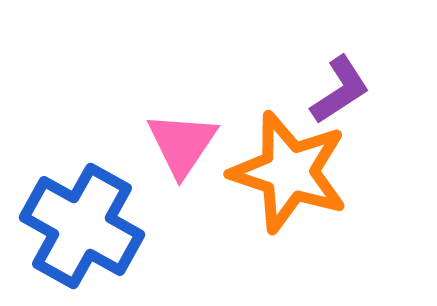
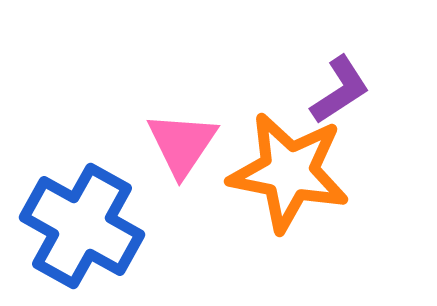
orange star: rotated 7 degrees counterclockwise
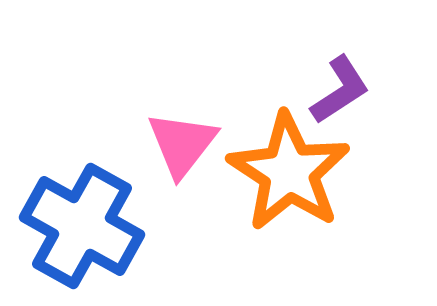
pink triangle: rotated 4 degrees clockwise
orange star: rotated 22 degrees clockwise
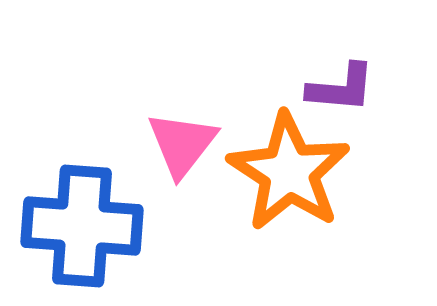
purple L-shape: moved 1 px right, 2 px up; rotated 38 degrees clockwise
blue cross: rotated 25 degrees counterclockwise
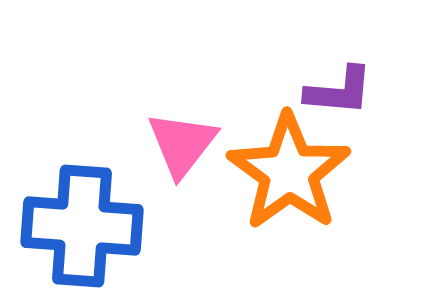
purple L-shape: moved 2 px left, 3 px down
orange star: rotated 3 degrees clockwise
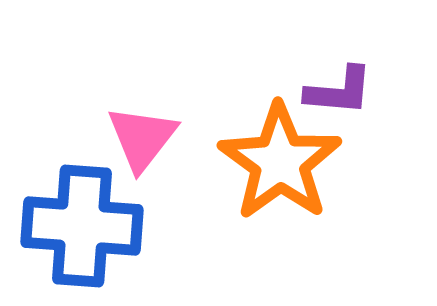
pink triangle: moved 40 px left, 6 px up
orange star: moved 9 px left, 10 px up
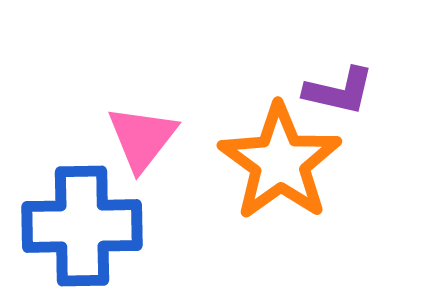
purple L-shape: rotated 8 degrees clockwise
blue cross: rotated 5 degrees counterclockwise
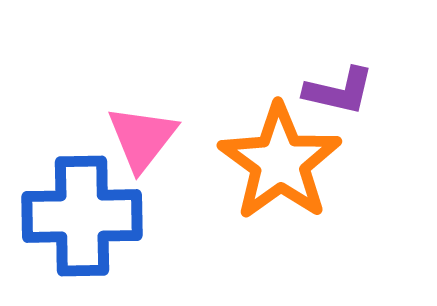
blue cross: moved 10 px up
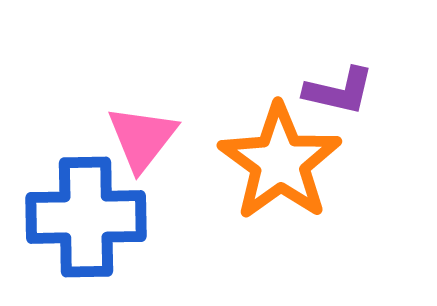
blue cross: moved 4 px right, 1 px down
